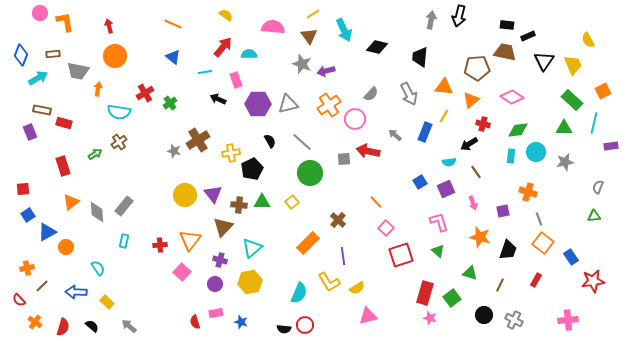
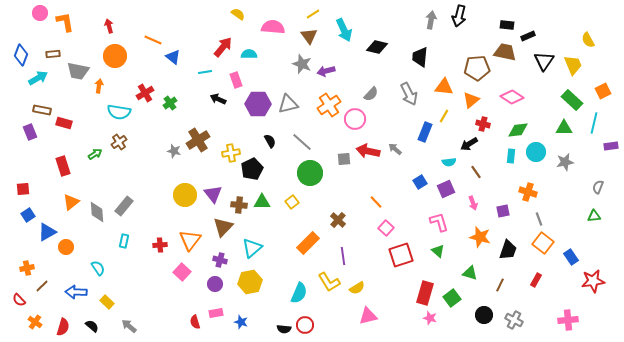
yellow semicircle at (226, 15): moved 12 px right, 1 px up
orange line at (173, 24): moved 20 px left, 16 px down
orange arrow at (98, 89): moved 1 px right, 3 px up
gray arrow at (395, 135): moved 14 px down
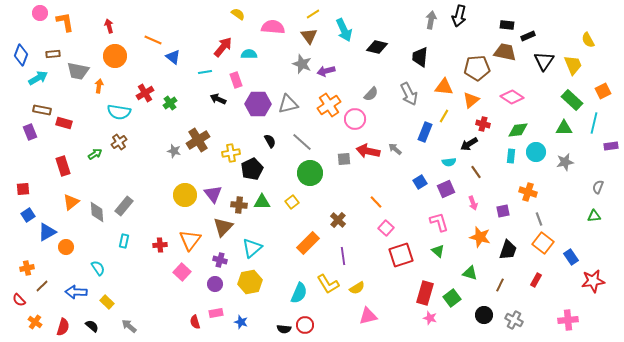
yellow L-shape at (329, 282): moved 1 px left, 2 px down
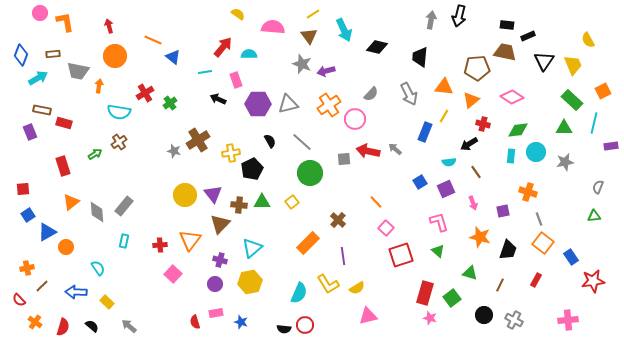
brown triangle at (223, 227): moved 3 px left, 3 px up
pink square at (182, 272): moved 9 px left, 2 px down
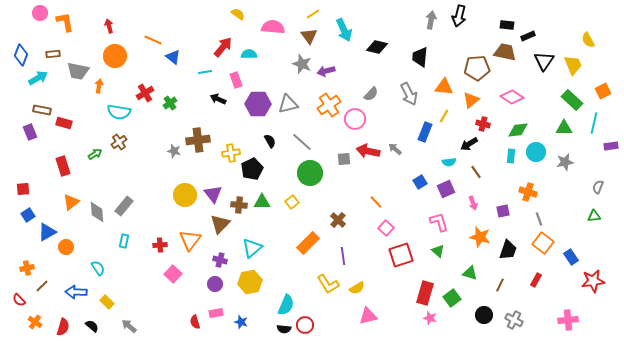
brown cross at (198, 140): rotated 25 degrees clockwise
cyan semicircle at (299, 293): moved 13 px left, 12 px down
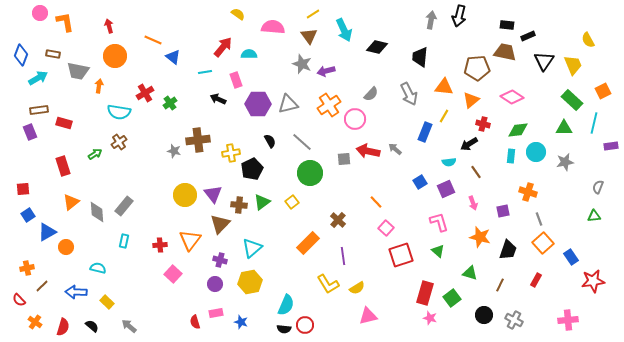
brown rectangle at (53, 54): rotated 16 degrees clockwise
brown rectangle at (42, 110): moved 3 px left; rotated 18 degrees counterclockwise
green triangle at (262, 202): rotated 36 degrees counterclockwise
orange square at (543, 243): rotated 10 degrees clockwise
cyan semicircle at (98, 268): rotated 42 degrees counterclockwise
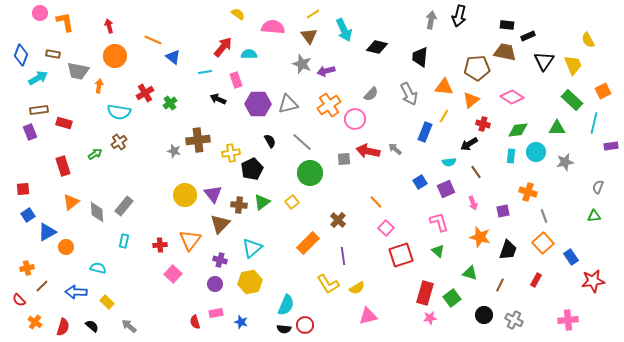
green triangle at (564, 128): moved 7 px left
gray line at (539, 219): moved 5 px right, 3 px up
pink star at (430, 318): rotated 24 degrees counterclockwise
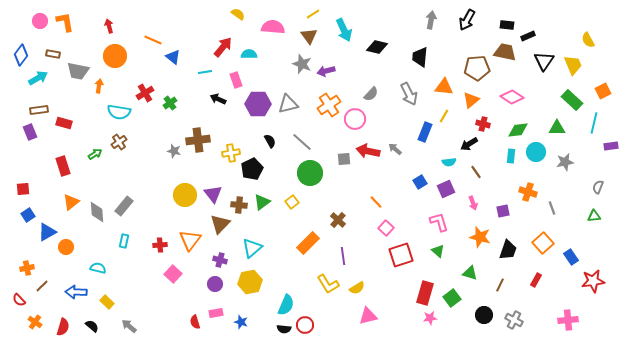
pink circle at (40, 13): moved 8 px down
black arrow at (459, 16): moved 8 px right, 4 px down; rotated 15 degrees clockwise
blue diamond at (21, 55): rotated 15 degrees clockwise
gray line at (544, 216): moved 8 px right, 8 px up
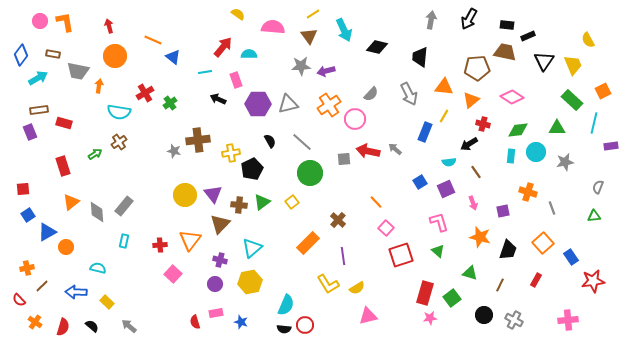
black arrow at (467, 20): moved 2 px right, 1 px up
gray star at (302, 64): moved 1 px left, 2 px down; rotated 24 degrees counterclockwise
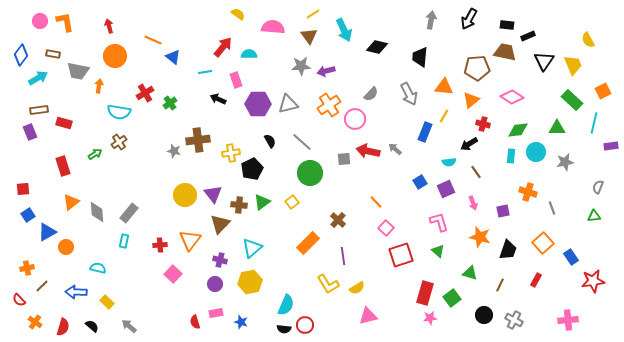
gray rectangle at (124, 206): moved 5 px right, 7 px down
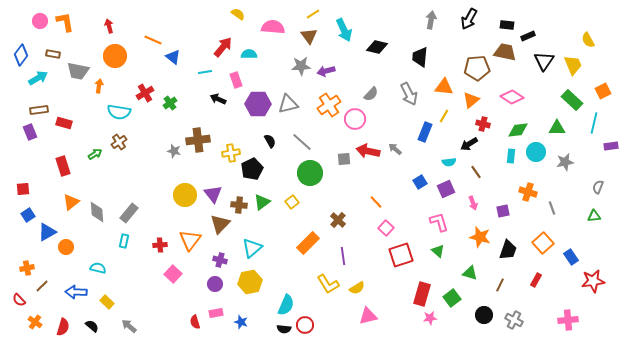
red rectangle at (425, 293): moved 3 px left, 1 px down
